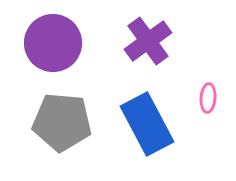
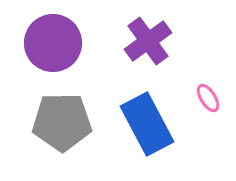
pink ellipse: rotated 36 degrees counterclockwise
gray pentagon: rotated 6 degrees counterclockwise
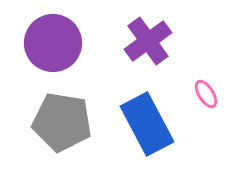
pink ellipse: moved 2 px left, 4 px up
gray pentagon: rotated 10 degrees clockwise
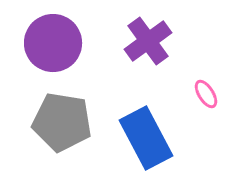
blue rectangle: moved 1 px left, 14 px down
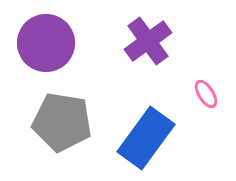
purple circle: moved 7 px left
blue rectangle: rotated 64 degrees clockwise
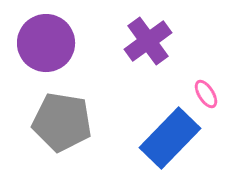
blue rectangle: moved 24 px right; rotated 8 degrees clockwise
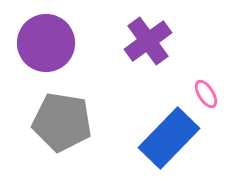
blue rectangle: moved 1 px left
